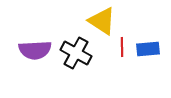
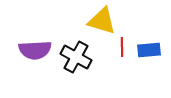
yellow triangle: rotated 16 degrees counterclockwise
blue rectangle: moved 1 px right, 1 px down
black cross: moved 4 px down
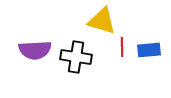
black cross: rotated 20 degrees counterclockwise
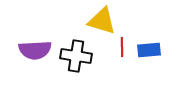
black cross: moved 1 px up
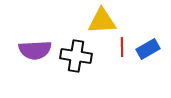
yellow triangle: rotated 20 degrees counterclockwise
blue rectangle: moved 1 px left, 1 px up; rotated 25 degrees counterclockwise
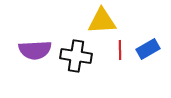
red line: moved 2 px left, 3 px down
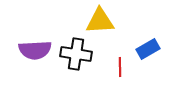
yellow triangle: moved 2 px left
red line: moved 17 px down
black cross: moved 2 px up
